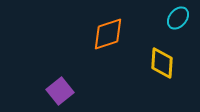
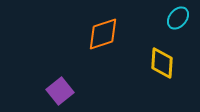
orange diamond: moved 5 px left
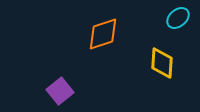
cyan ellipse: rotated 10 degrees clockwise
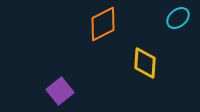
orange diamond: moved 10 px up; rotated 9 degrees counterclockwise
yellow diamond: moved 17 px left
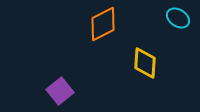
cyan ellipse: rotated 75 degrees clockwise
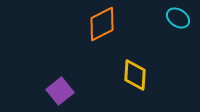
orange diamond: moved 1 px left
yellow diamond: moved 10 px left, 12 px down
